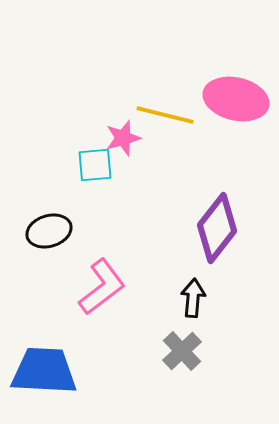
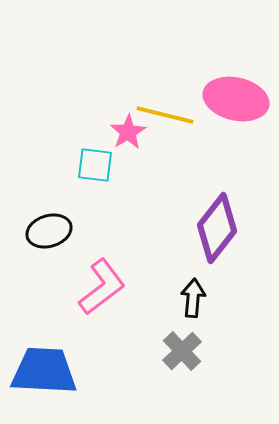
pink star: moved 5 px right, 6 px up; rotated 15 degrees counterclockwise
cyan square: rotated 12 degrees clockwise
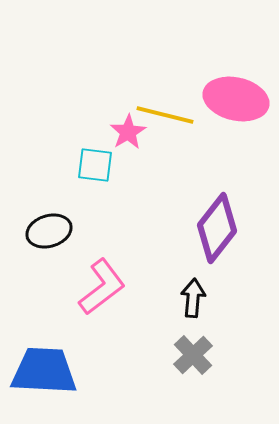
gray cross: moved 11 px right, 4 px down
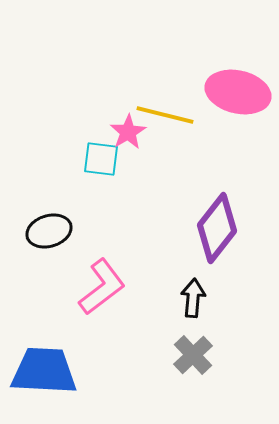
pink ellipse: moved 2 px right, 7 px up
cyan square: moved 6 px right, 6 px up
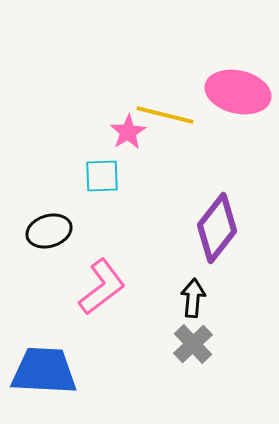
cyan square: moved 1 px right, 17 px down; rotated 9 degrees counterclockwise
gray cross: moved 11 px up
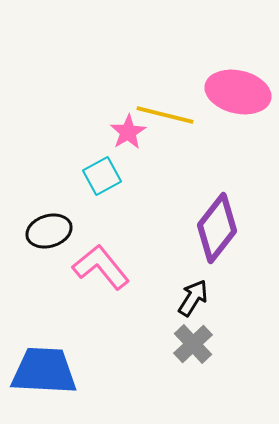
cyan square: rotated 27 degrees counterclockwise
pink L-shape: moved 1 px left, 20 px up; rotated 92 degrees counterclockwise
black arrow: rotated 27 degrees clockwise
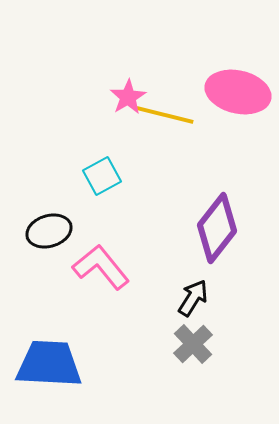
pink star: moved 35 px up
blue trapezoid: moved 5 px right, 7 px up
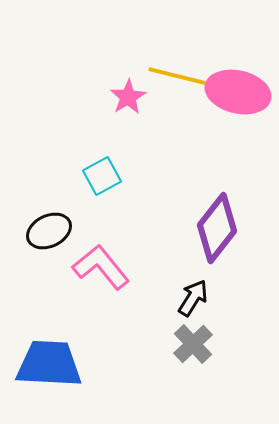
yellow line: moved 12 px right, 39 px up
black ellipse: rotated 9 degrees counterclockwise
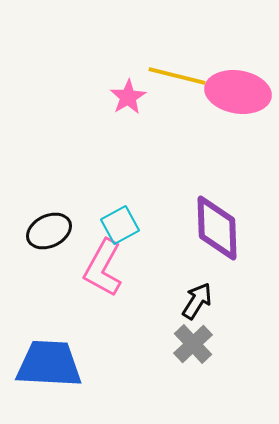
pink ellipse: rotated 4 degrees counterclockwise
cyan square: moved 18 px right, 49 px down
purple diamond: rotated 40 degrees counterclockwise
pink L-shape: moved 2 px right, 1 px down; rotated 112 degrees counterclockwise
black arrow: moved 4 px right, 3 px down
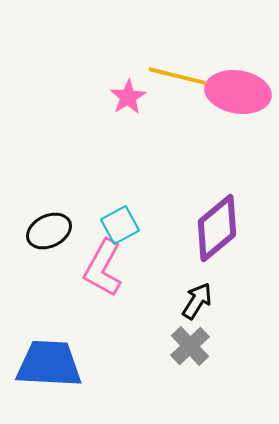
purple diamond: rotated 52 degrees clockwise
gray cross: moved 3 px left, 2 px down
